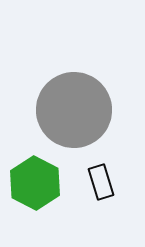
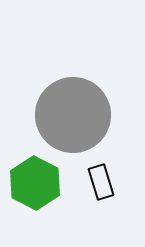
gray circle: moved 1 px left, 5 px down
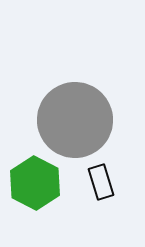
gray circle: moved 2 px right, 5 px down
